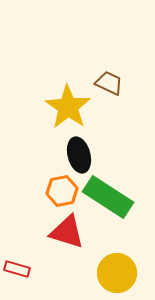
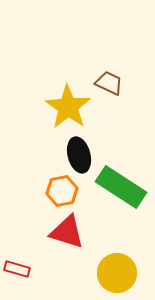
green rectangle: moved 13 px right, 10 px up
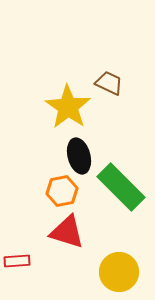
black ellipse: moved 1 px down
green rectangle: rotated 12 degrees clockwise
red rectangle: moved 8 px up; rotated 20 degrees counterclockwise
yellow circle: moved 2 px right, 1 px up
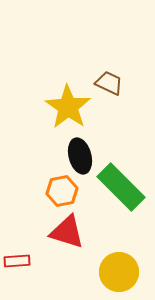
black ellipse: moved 1 px right
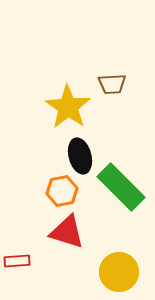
brown trapezoid: moved 3 px right, 1 px down; rotated 152 degrees clockwise
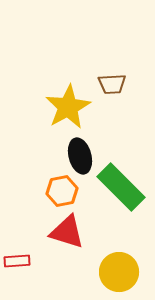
yellow star: rotated 9 degrees clockwise
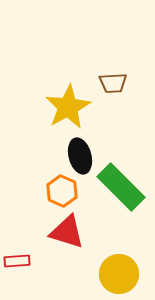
brown trapezoid: moved 1 px right, 1 px up
orange hexagon: rotated 24 degrees counterclockwise
yellow circle: moved 2 px down
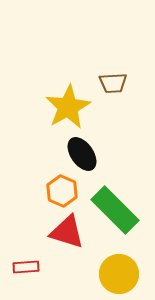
black ellipse: moved 2 px right, 2 px up; rotated 20 degrees counterclockwise
green rectangle: moved 6 px left, 23 px down
red rectangle: moved 9 px right, 6 px down
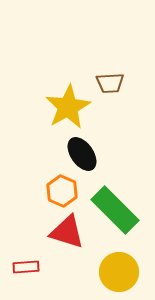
brown trapezoid: moved 3 px left
yellow circle: moved 2 px up
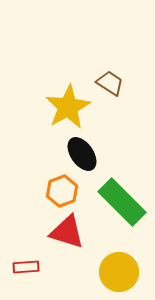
brown trapezoid: rotated 144 degrees counterclockwise
orange hexagon: rotated 16 degrees clockwise
green rectangle: moved 7 px right, 8 px up
